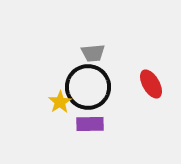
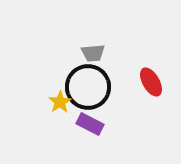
red ellipse: moved 2 px up
purple rectangle: rotated 28 degrees clockwise
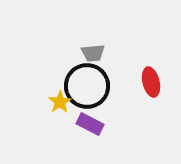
red ellipse: rotated 16 degrees clockwise
black circle: moved 1 px left, 1 px up
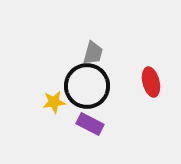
gray trapezoid: rotated 70 degrees counterclockwise
yellow star: moved 6 px left; rotated 25 degrees clockwise
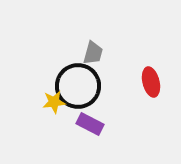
black circle: moved 9 px left
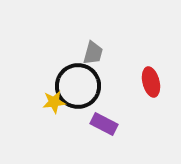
purple rectangle: moved 14 px right
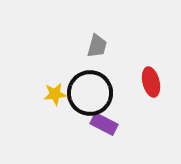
gray trapezoid: moved 4 px right, 7 px up
black circle: moved 12 px right, 7 px down
yellow star: moved 1 px right, 8 px up
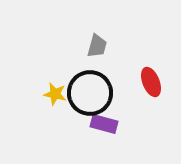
red ellipse: rotated 8 degrees counterclockwise
yellow star: rotated 20 degrees clockwise
purple rectangle: rotated 12 degrees counterclockwise
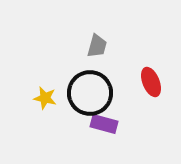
yellow star: moved 10 px left, 4 px down
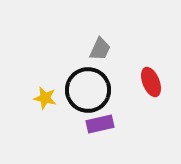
gray trapezoid: moved 3 px right, 3 px down; rotated 10 degrees clockwise
black circle: moved 2 px left, 3 px up
purple rectangle: moved 4 px left; rotated 28 degrees counterclockwise
